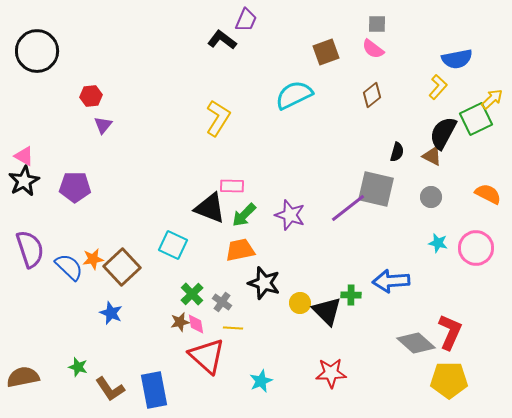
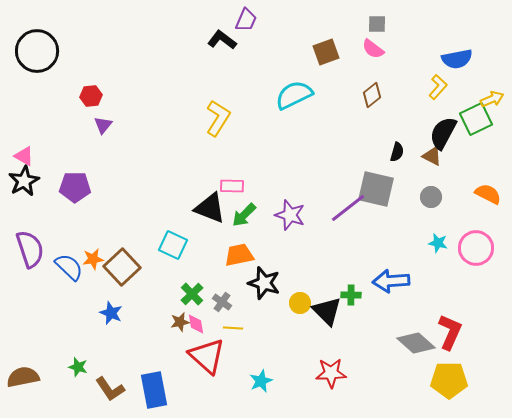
yellow arrow at (492, 99): rotated 20 degrees clockwise
orange trapezoid at (240, 250): moved 1 px left, 5 px down
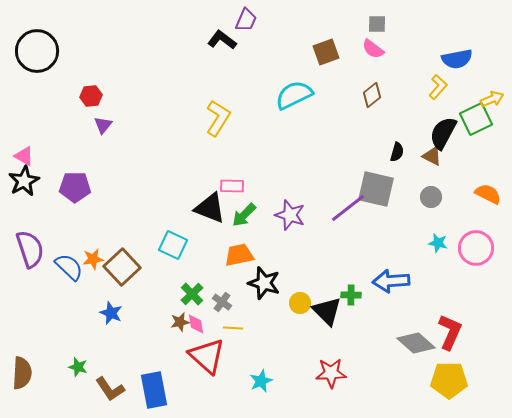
brown semicircle at (23, 377): moved 1 px left, 4 px up; rotated 104 degrees clockwise
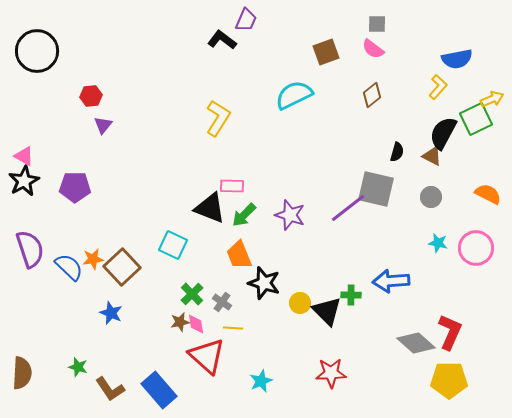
orange trapezoid at (239, 255): rotated 100 degrees counterclockwise
blue rectangle at (154, 390): moved 5 px right; rotated 30 degrees counterclockwise
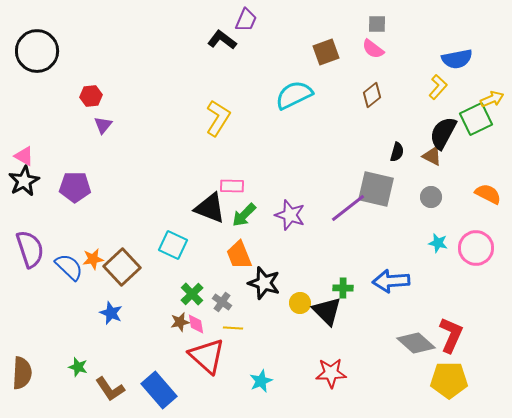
green cross at (351, 295): moved 8 px left, 7 px up
red L-shape at (450, 332): moved 1 px right, 3 px down
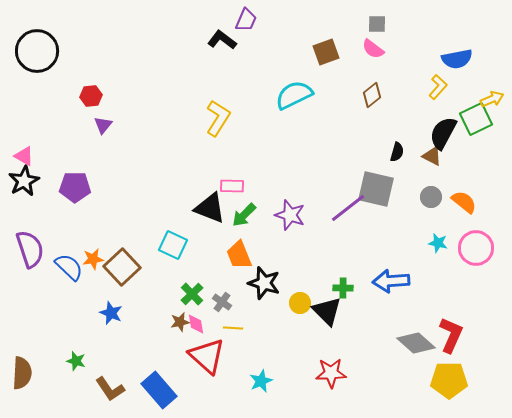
orange semicircle at (488, 194): moved 24 px left, 8 px down; rotated 12 degrees clockwise
green star at (78, 367): moved 2 px left, 6 px up
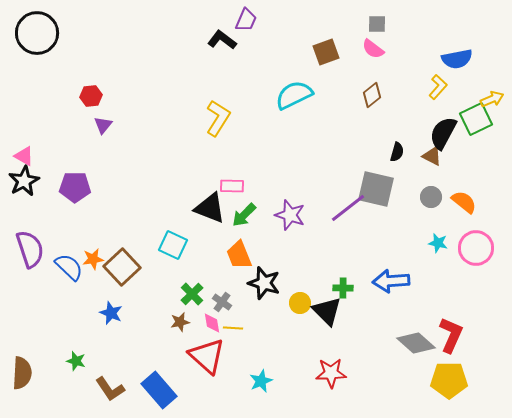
black circle at (37, 51): moved 18 px up
pink diamond at (196, 324): moved 16 px right, 1 px up
